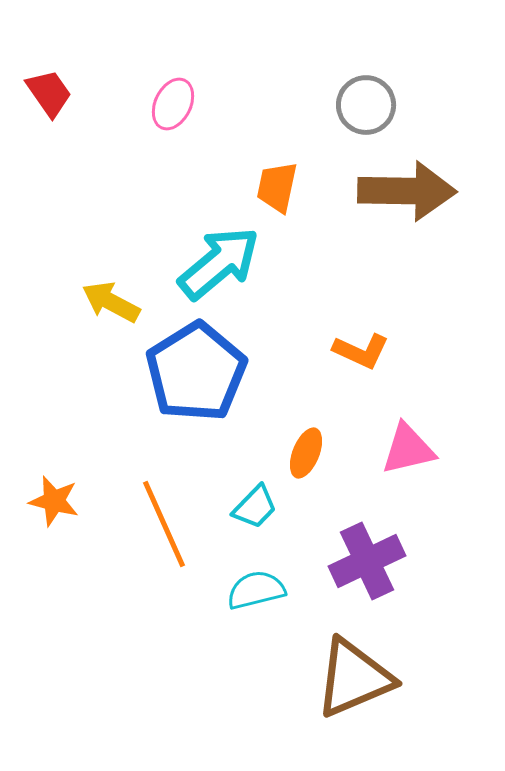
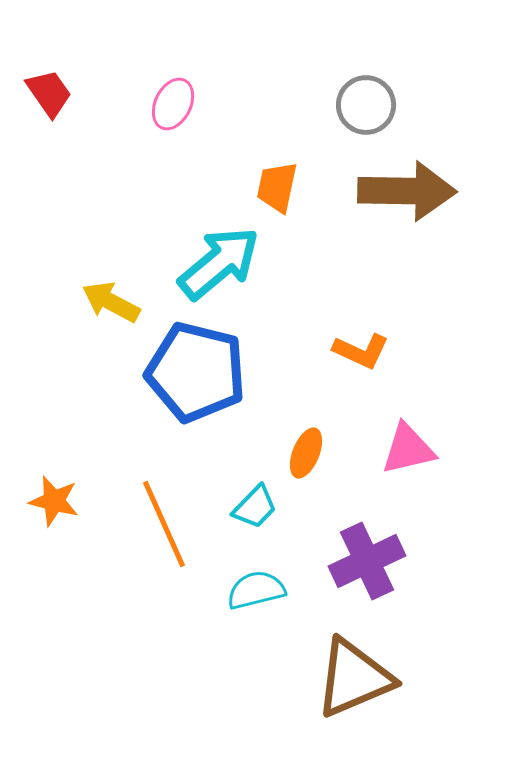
blue pentagon: rotated 26 degrees counterclockwise
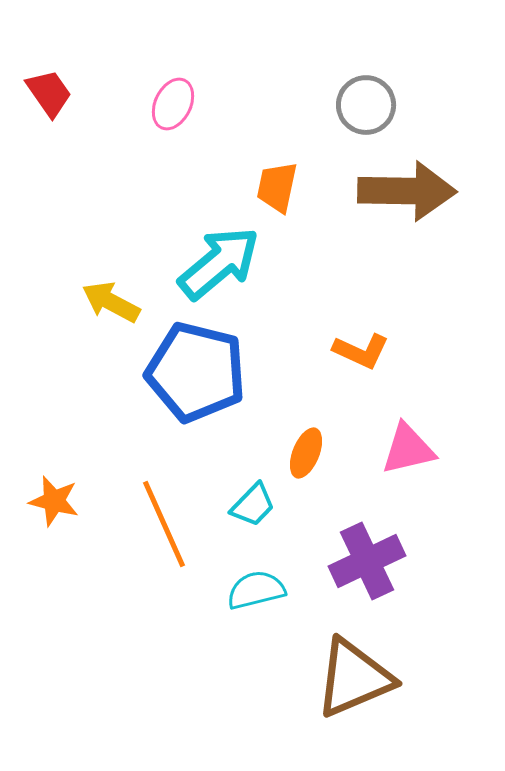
cyan trapezoid: moved 2 px left, 2 px up
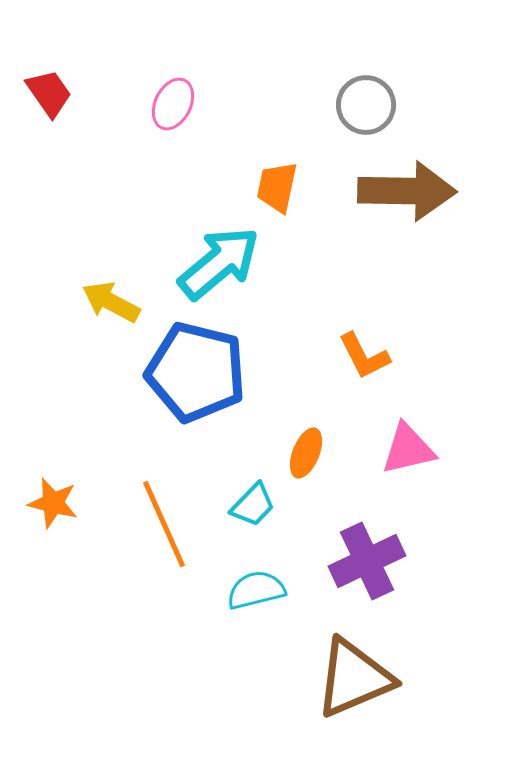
orange L-shape: moved 3 px right, 5 px down; rotated 38 degrees clockwise
orange star: moved 1 px left, 2 px down
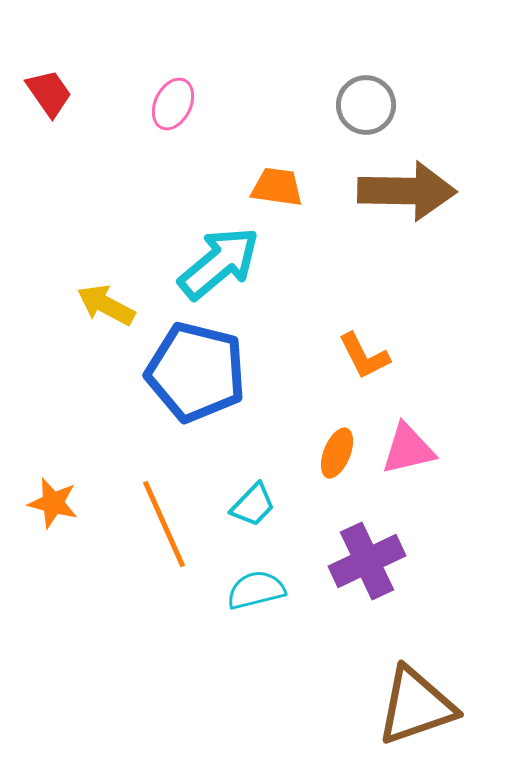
orange trapezoid: rotated 86 degrees clockwise
yellow arrow: moved 5 px left, 3 px down
orange ellipse: moved 31 px right
brown triangle: moved 62 px right, 28 px down; rotated 4 degrees clockwise
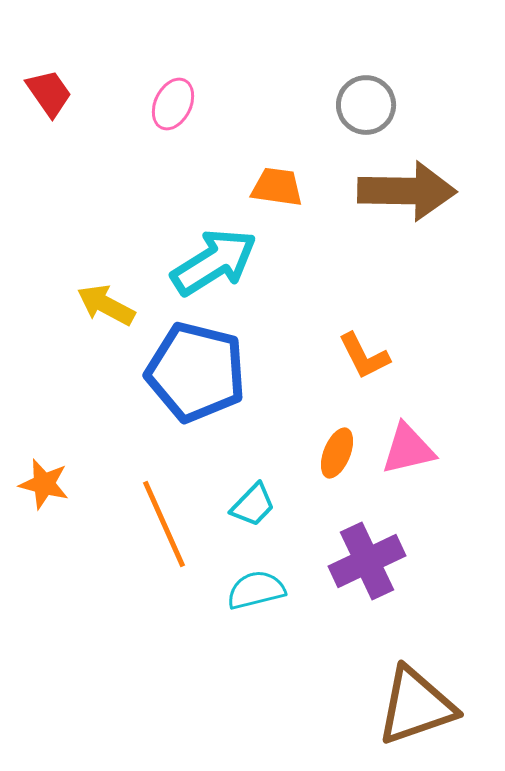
cyan arrow: moved 5 px left, 1 px up; rotated 8 degrees clockwise
orange star: moved 9 px left, 19 px up
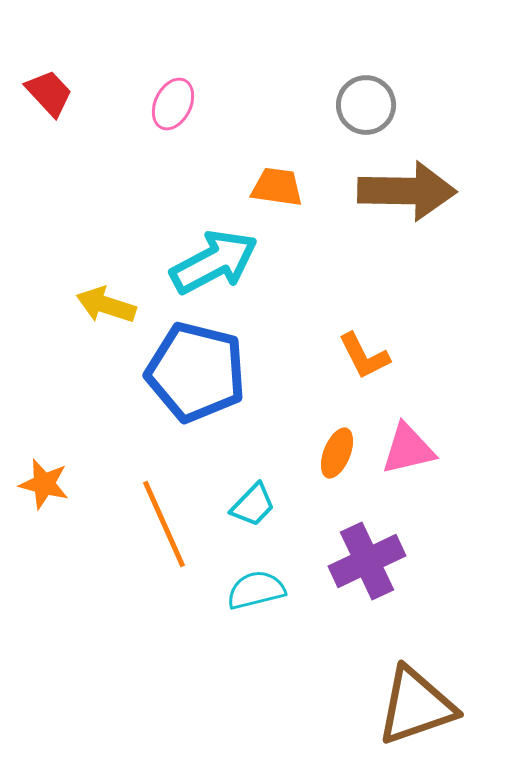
red trapezoid: rotated 8 degrees counterclockwise
cyan arrow: rotated 4 degrees clockwise
yellow arrow: rotated 10 degrees counterclockwise
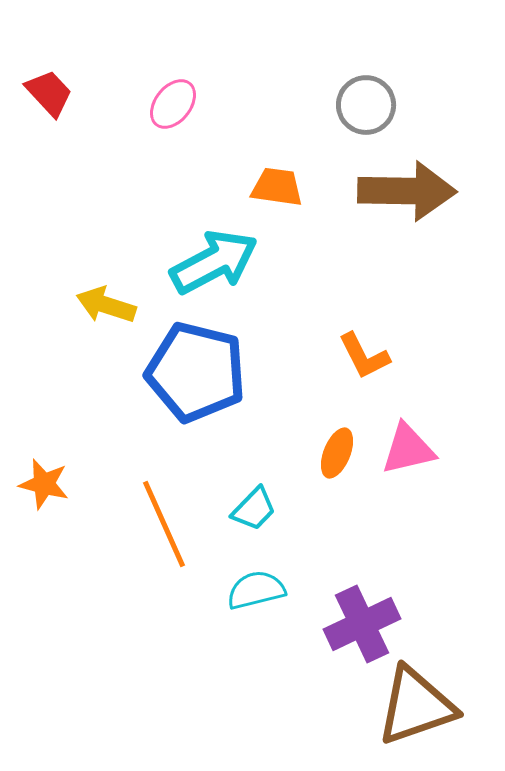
pink ellipse: rotated 12 degrees clockwise
cyan trapezoid: moved 1 px right, 4 px down
purple cross: moved 5 px left, 63 px down
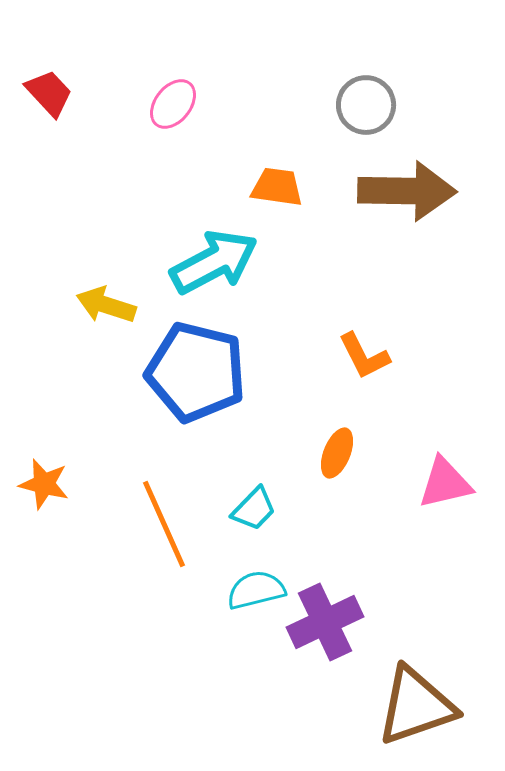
pink triangle: moved 37 px right, 34 px down
purple cross: moved 37 px left, 2 px up
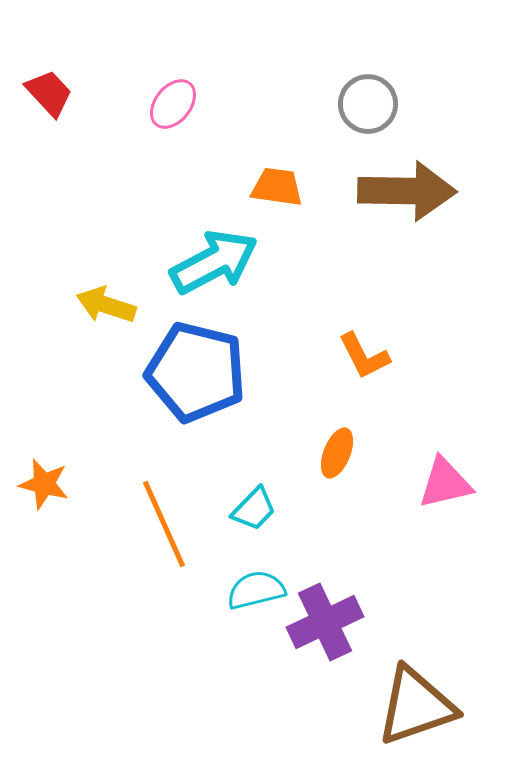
gray circle: moved 2 px right, 1 px up
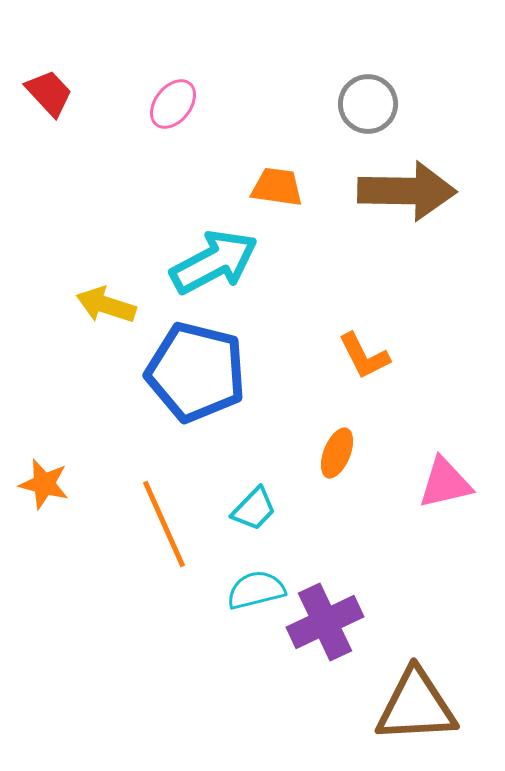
brown triangle: rotated 16 degrees clockwise
